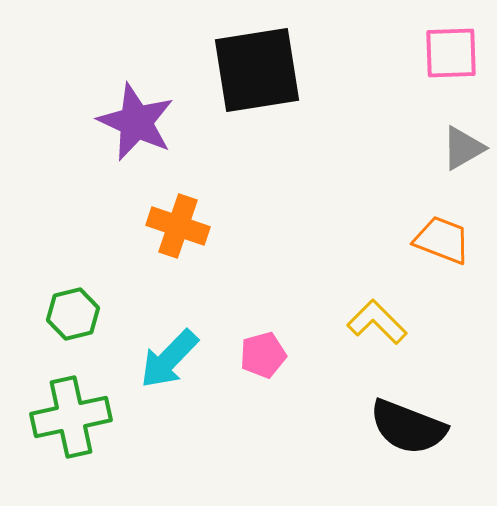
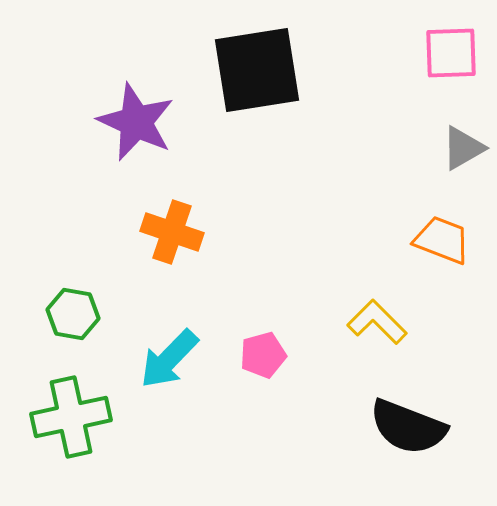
orange cross: moved 6 px left, 6 px down
green hexagon: rotated 24 degrees clockwise
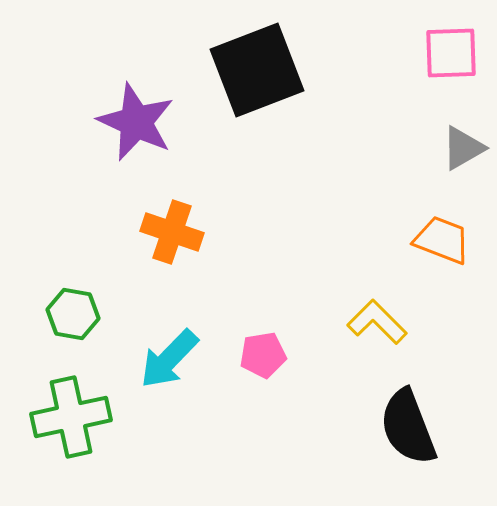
black square: rotated 12 degrees counterclockwise
pink pentagon: rotated 6 degrees clockwise
black semicircle: rotated 48 degrees clockwise
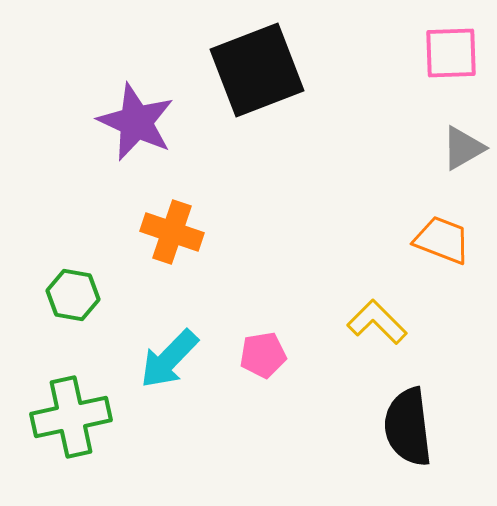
green hexagon: moved 19 px up
black semicircle: rotated 14 degrees clockwise
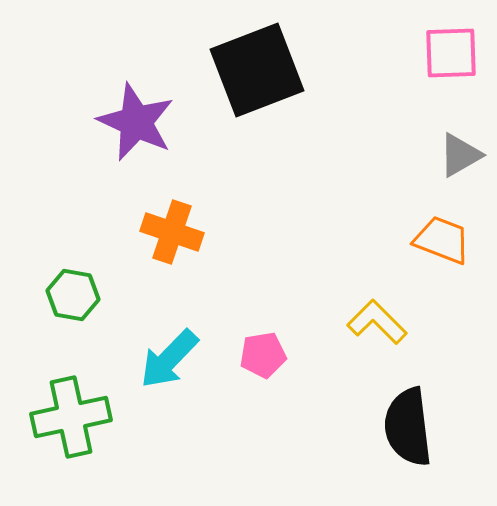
gray triangle: moved 3 px left, 7 px down
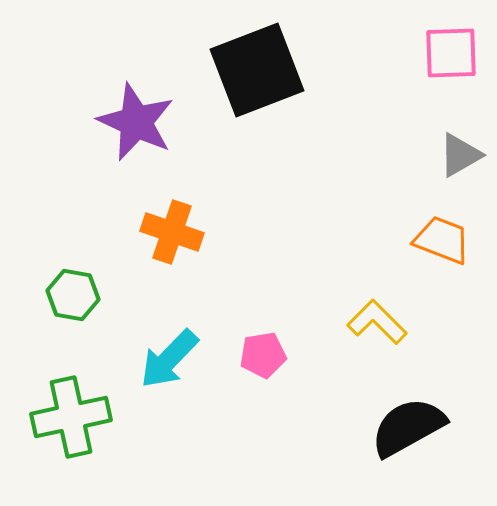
black semicircle: rotated 68 degrees clockwise
